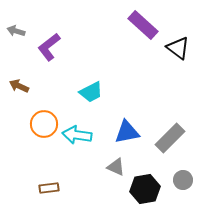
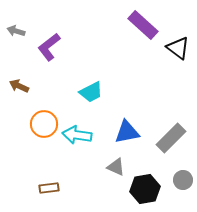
gray rectangle: moved 1 px right
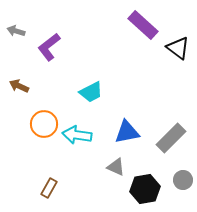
brown rectangle: rotated 54 degrees counterclockwise
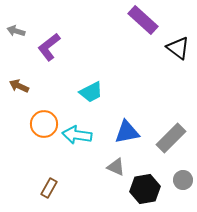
purple rectangle: moved 5 px up
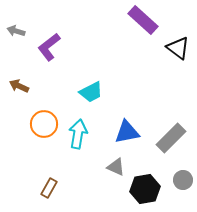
cyan arrow: moved 1 px right, 1 px up; rotated 92 degrees clockwise
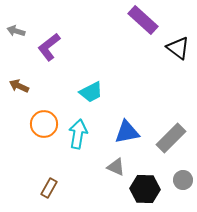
black hexagon: rotated 12 degrees clockwise
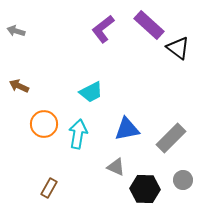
purple rectangle: moved 6 px right, 5 px down
purple L-shape: moved 54 px right, 18 px up
blue triangle: moved 3 px up
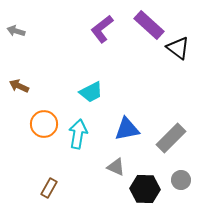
purple L-shape: moved 1 px left
gray circle: moved 2 px left
